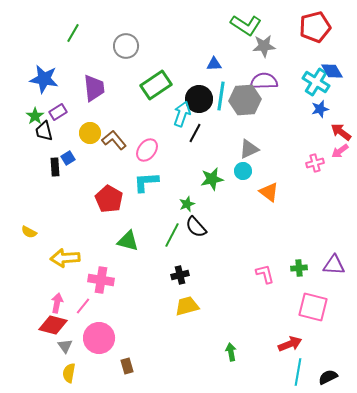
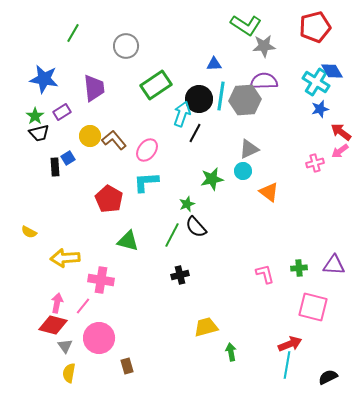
purple rectangle at (58, 112): moved 4 px right
black trapezoid at (44, 131): moved 5 px left, 2 px down; rotated 90 degrees counterclockwise
yellow circle at (90, 133): moved 3 px down
yellow trapezoid at (187, 306): moved 19 px right, 21 px down
cyan line at (298, 372): moved 11 px left, 7 px up
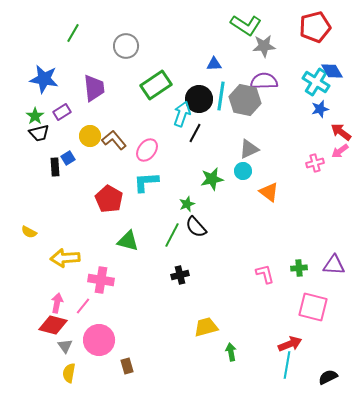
gray hexagon at (245, 100): rotated 16 degrees clockwise
pink circle at (99, 338): moved 2 px down
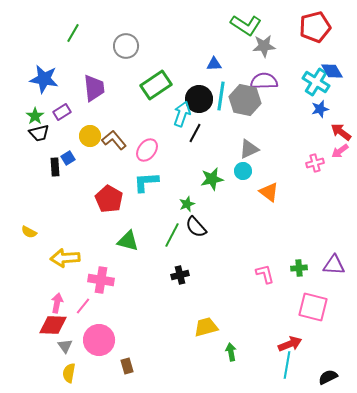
red diamond at (53, 325): rotated 12 degrees counterclockwise
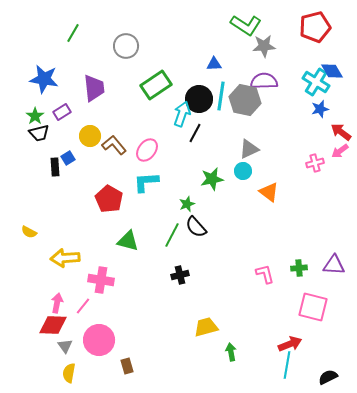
brown L-shape at (114, 140): moved 5 px down
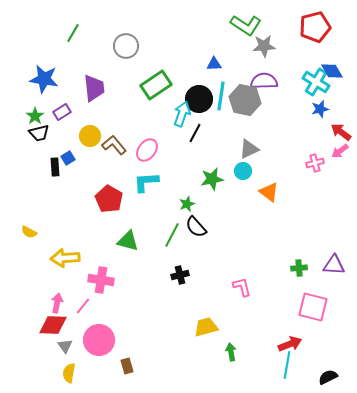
pink L-shape at (265, 274): moved 23 px left, 13 px down
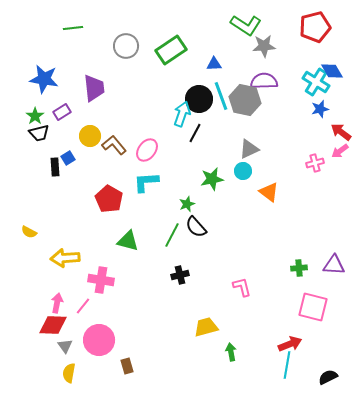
green line at (73, 33): moved 5 px up; rotated 54 degrees clockwise
green rectangle at (156, 85): moved 15 px right, 35 px up
cyan line at (221, 96): rotated 28 degrees counterclockwise
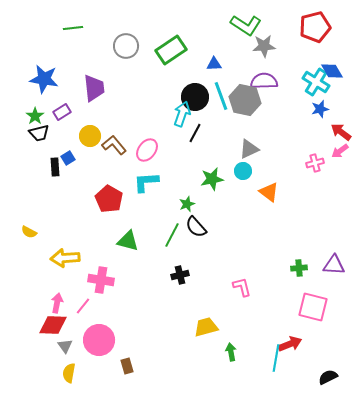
black circle at (199, 99): moved 4 px left, 2 px up
cyan line at (287, 365): moved 11 px left, 7 px up
